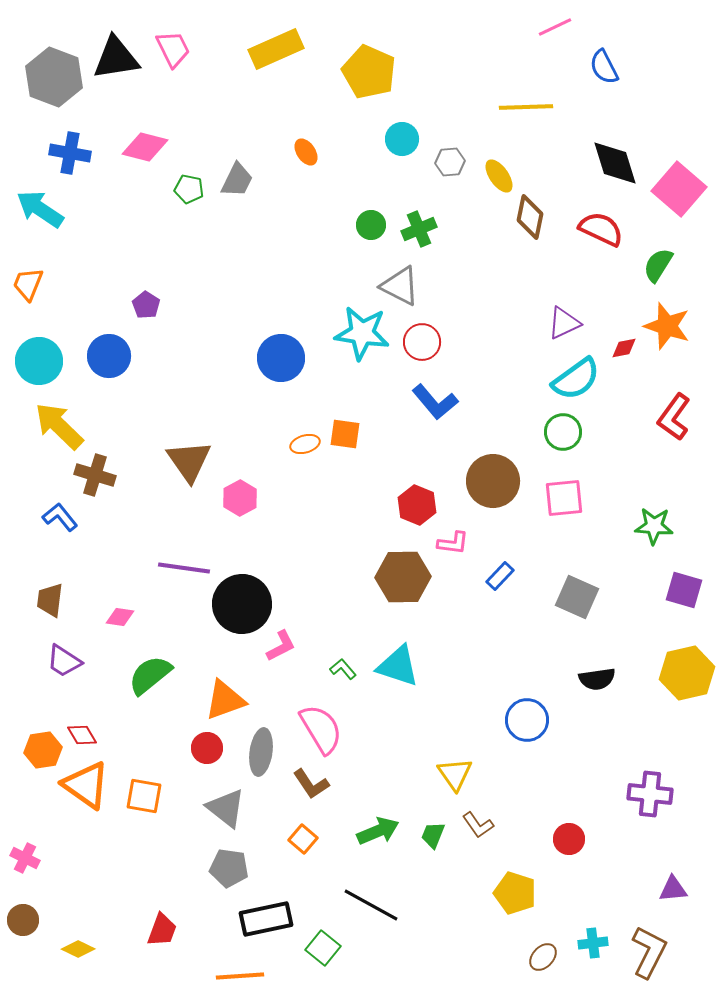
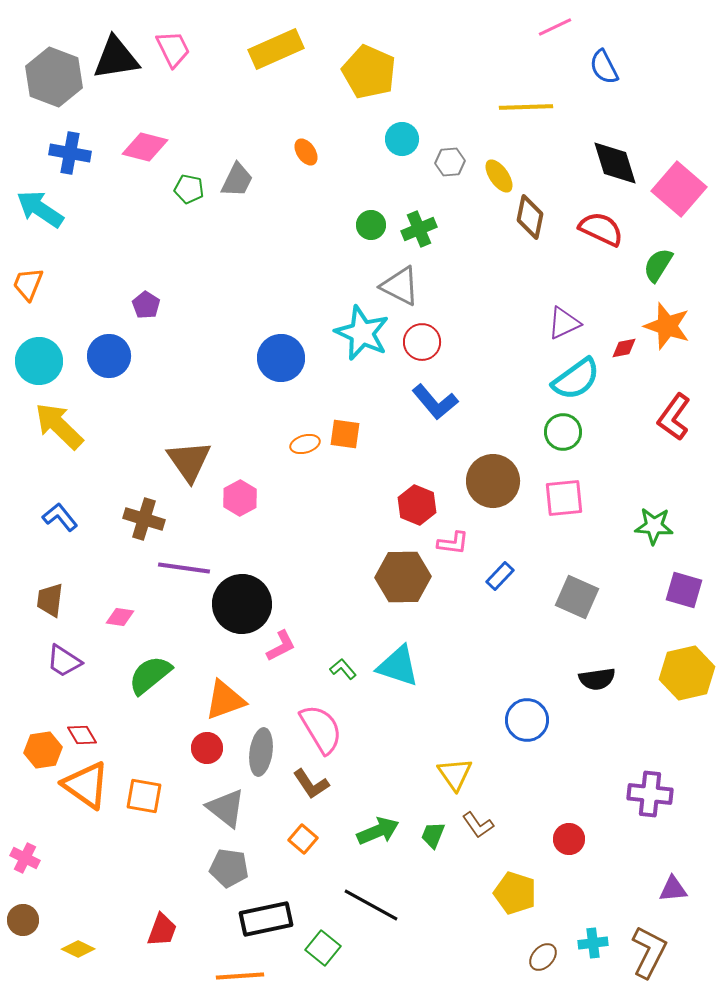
cyan star at (362, 333): rotated 16 degrees clockwise
brown cross at (95, 475): moved 49 px right, 44 px down
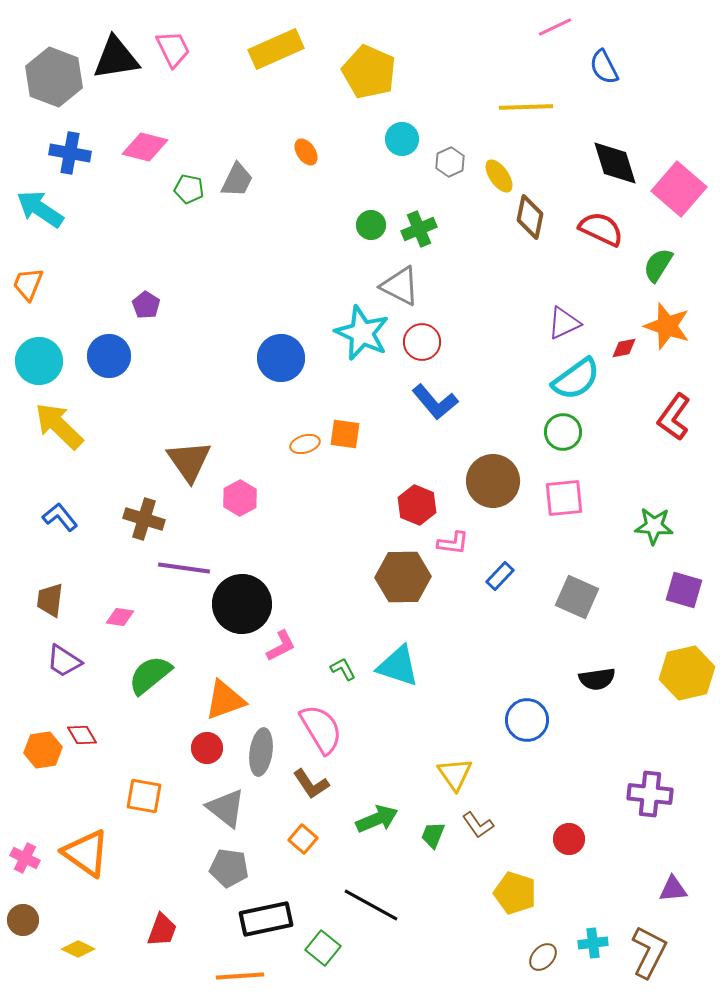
gray hexagon at (450, 162): rotated 20 degrees counterclockwise
green L-shape at (343, 669): rotated 12 degrees clockwise
orange triangle at (86, 785): moved 68 px down
green arrow at (378, 831): moved 1 px left, 12 px up
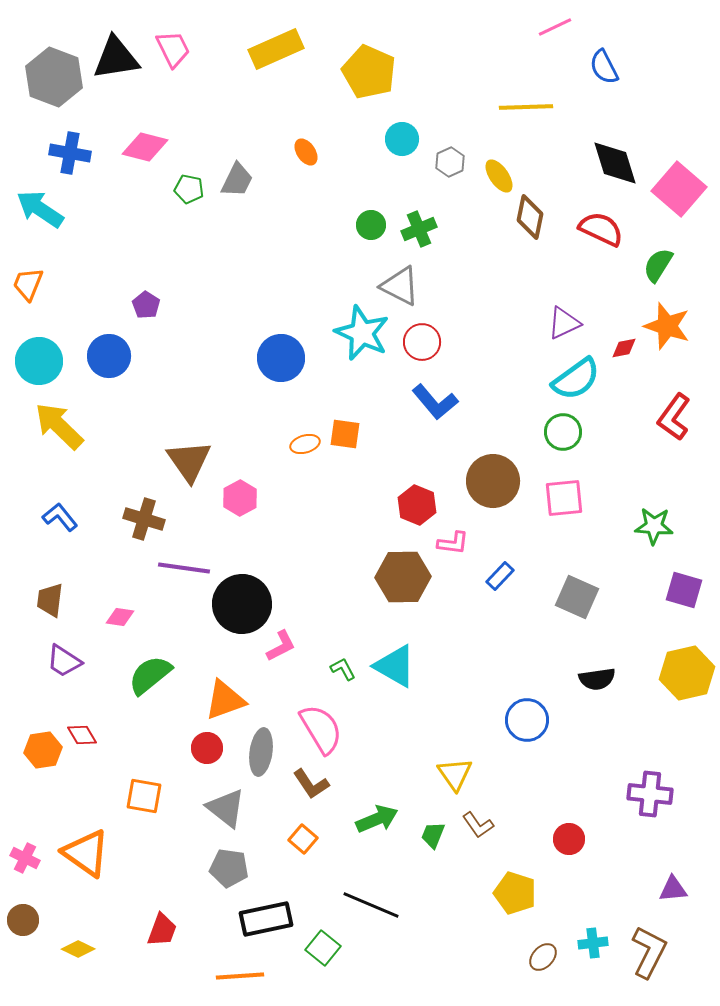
cyan triangle at (398, 666): moved 3 px left; rotated 12 degrees clockwise
black line at (371, 905): rotated 6 degrees counterclockwise
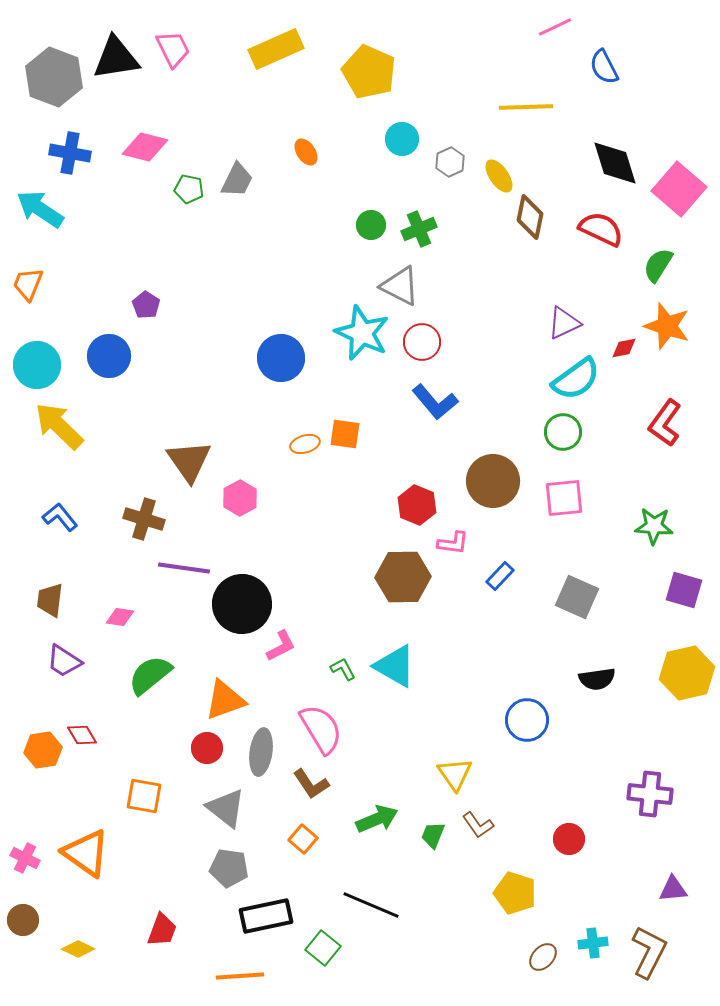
cyan circle at (39, 361): moved 2 px left, 4 px down
red L-shape at (674, 417): moved 9 px left, 6 px down
black rectangle at (266, 919): moved 3 px up
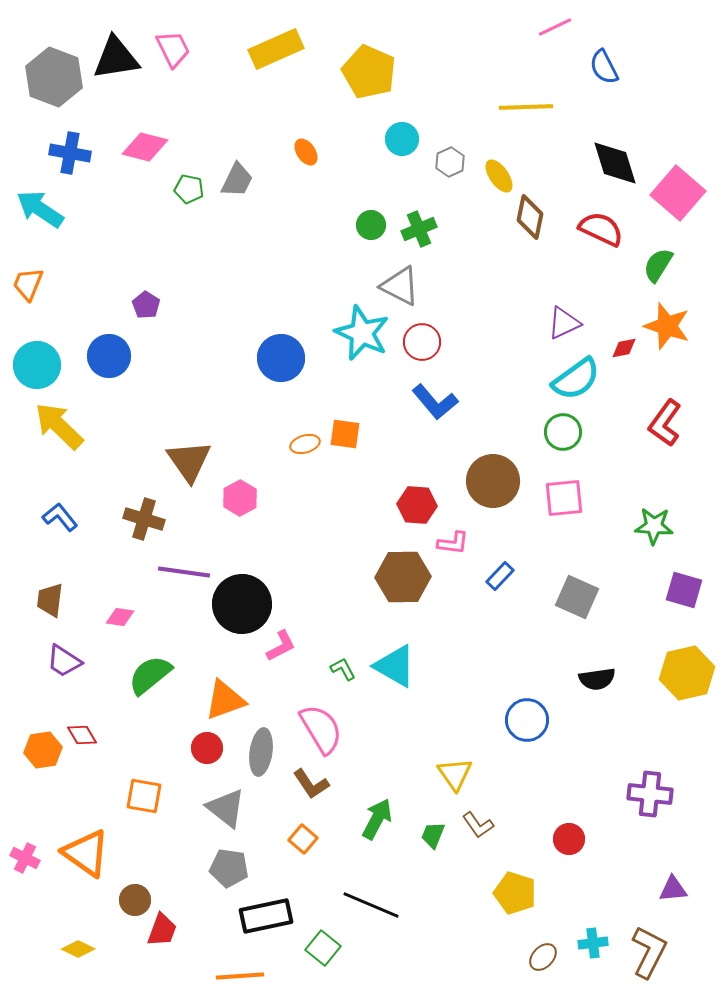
pink square at (679, 189): moved 1 px left, 4 px down
red hexagon at (417, 505): rotated 18 degrees counterclockwise
purple line at (184, 568): moved 4 px down
green arrow at (377, 819): rotated 39 degrees counterclockwise
brown circle at (23, 920): moved 112 px right, 20 px up
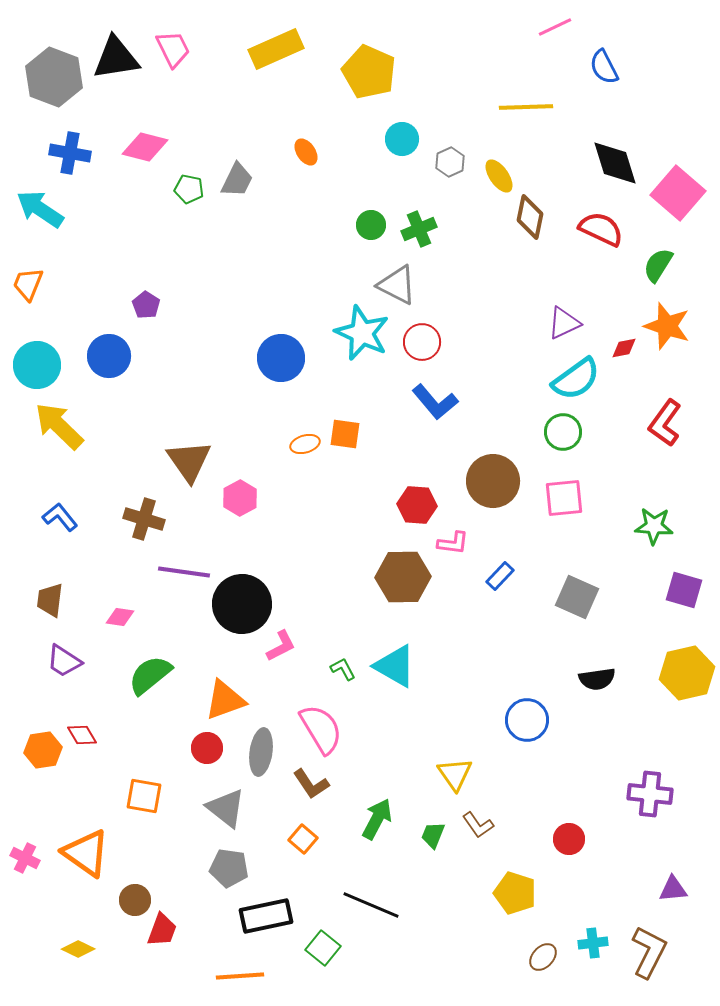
gray triangle at (400, 286): moved 3 px left, 1 px up
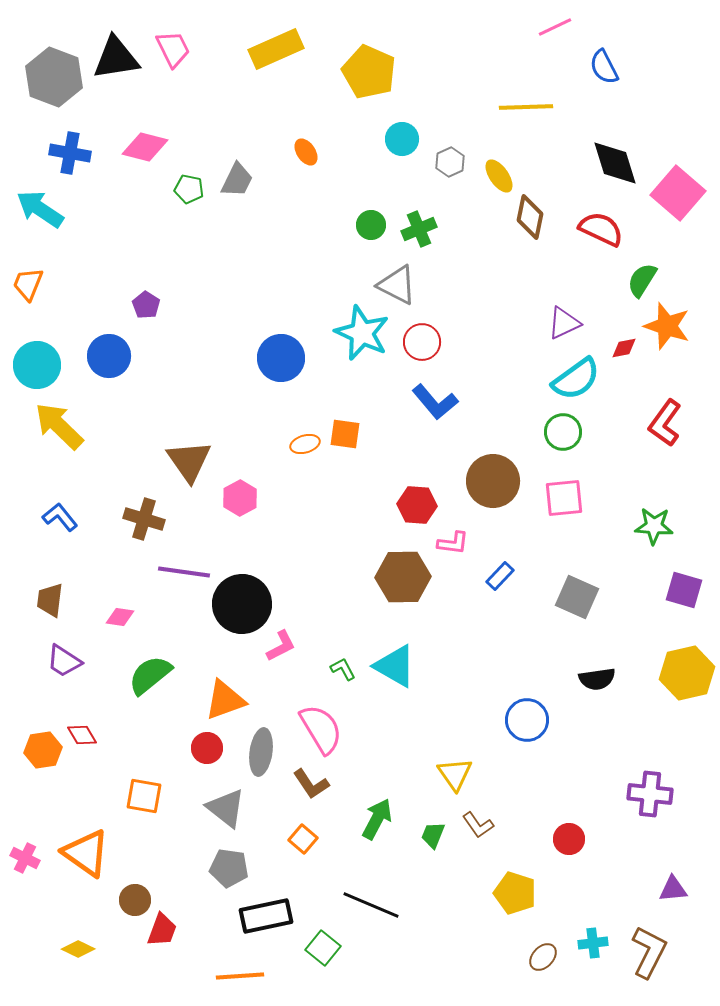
green semicircle at (658, 265): moved 16 px left, 15 px down
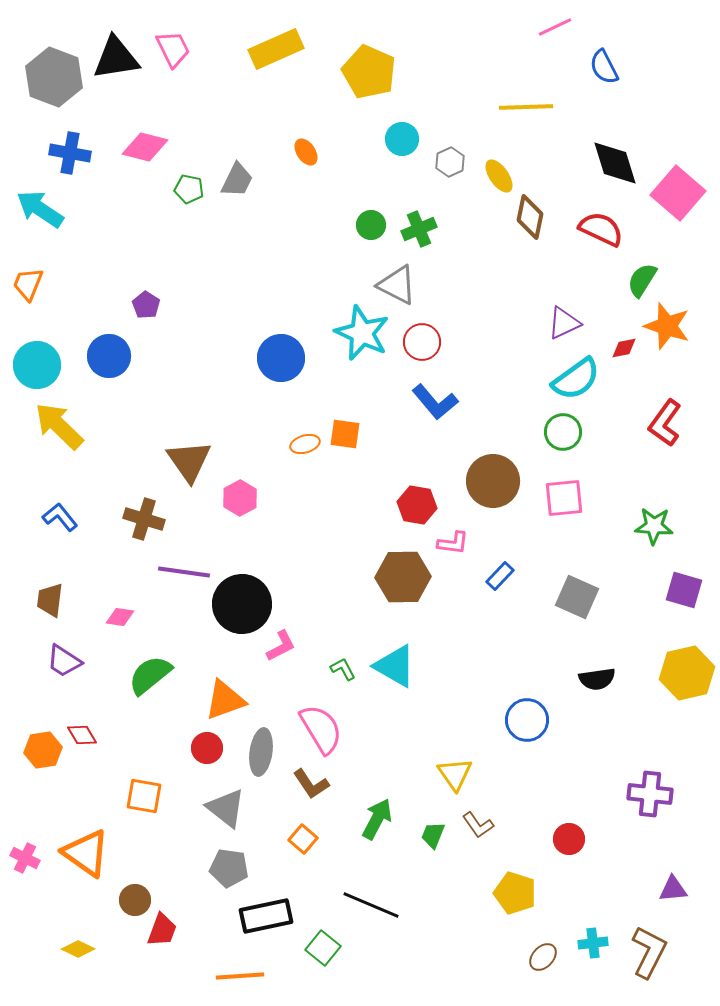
red hexagon at (417, 505): rotated 6 degrees clockwise
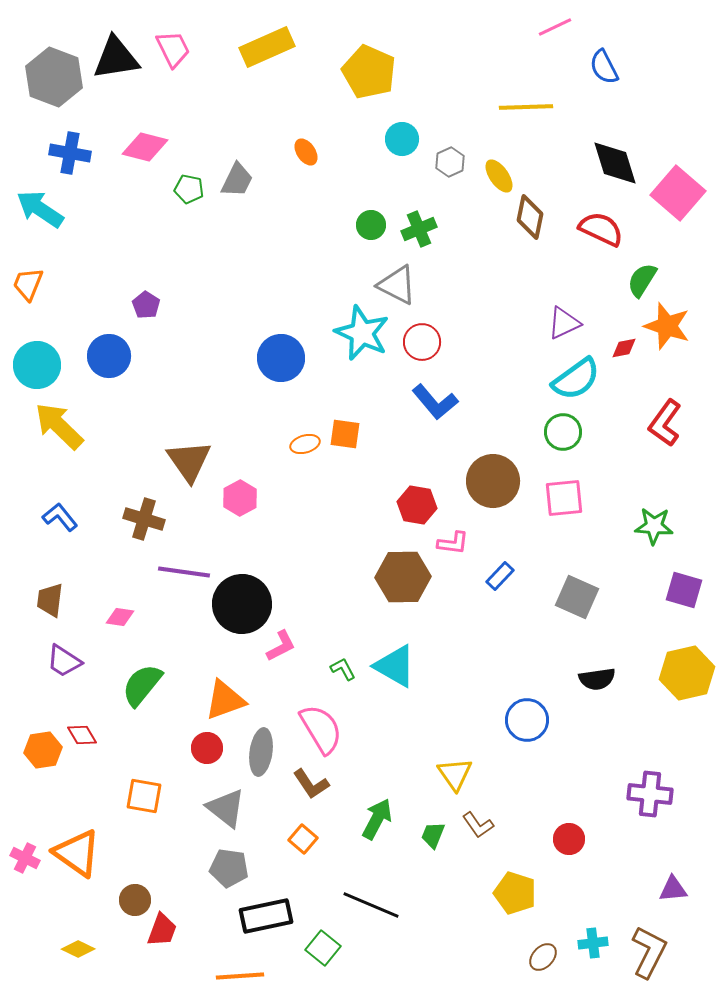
yellow rectangle at (276, 49): moved 9 px left, 2 px up
green semicircle at (150, 675): moved 8 px left, 10 px down; rotated 12 degrees counterclockwise
orange triangle at (86, 853): moved 9 px left
